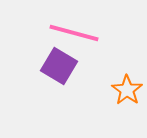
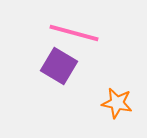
orange star: moved 10 px left, 13 px down; rotated 24 degrees counterclockwise
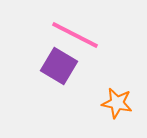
pink line: moved 1 px right, 2 px down; rotated 12 degrees clockwise
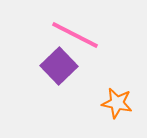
purple square: rotated 15 degrees clockwise
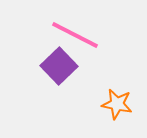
orange star: moved 1 px down
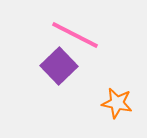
orange star: moved 1 px up
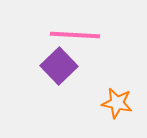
pink line: rotated 24 degrees counterclockwise
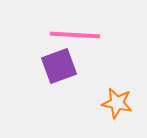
purple square: rotated 24 degrees clockwise
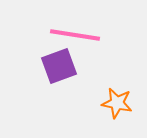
pink line: rotated 6 degrees clockwise
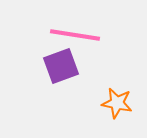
purple square: moved 2 px right
